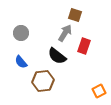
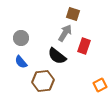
brown square: moved 2 px left, 1 px up
gray circle: moved 5 px down
orange square: moved 1 px right, 6 px up
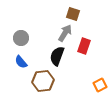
black semicircle: rotated 72 degrees clockwise
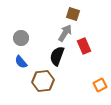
red rectangle: rotated 42 degrees counterclockwise
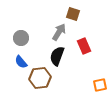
gray arrow: moved 6 px left, 1 px up
brown hexagon: moved 3 px left, 3 px up
orange square: rotated 16 degrees clockwise
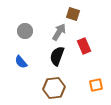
gray circle: moved 4 px right, 7 px up
brown hexagon: moved 14 px right, 10 px down
orange square: moved 4 px left
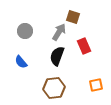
brown square: moved 3 px down
